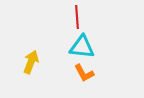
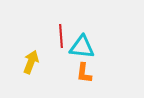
red line: moved 16 px left, 19 px down
orange L-shape: rotated 35 degrees clockwise
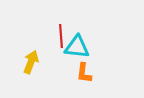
cyan triangle: moved 5 px left
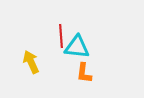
yellow arrow: rotated 45 degrees counterclockwise
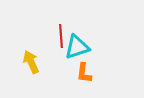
cyan triangle: rotated 24 degrees counterclockwise
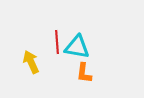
red line: moved 4 px left, 6 px down
cyan triangle: rotated 28 degrees clockwise
